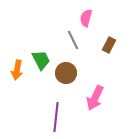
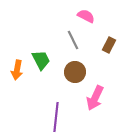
pink semicircle: moved 2 px up; rotated 102 degrees clockwise
brown circle: moved 9 px right, 1 px up
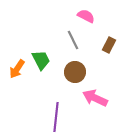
orange arrow: moved 1 px up; rotated 24 degrees clockwise
pink arrow: rotated 90 degrees clockwise
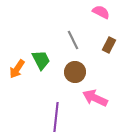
pink semicircle: moved 15 px right, 4 px up
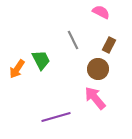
brown circle: moved 23 px right, 3 px up
pink arrow: rotated 25 degrees clockwise
purple line: rotated 68 degrees clockwise
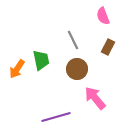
pink semicircle: moved 2 px right, 4 px down; rotated 138 degrees counterclockwise
brown rectangle: moved 1 px left, 2 px down
green trapezoid: rotated 15 degrees clockwise
brown circle: moved 21 px left
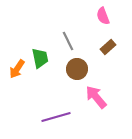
gray line: moved 5 px left, 1 px down
brown rectangle: rotated 21 degrees clockwise
green trapezoid: moved 1 px left, 2 px up
pink arrow: moved 1 px right, 1 px up
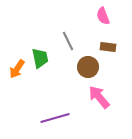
brown rectangle: rotated 49 degrees clockwise
brown circle: moved 11 px right, 2 px up
pink arrow: moved 3 px right
purple line: moved 1 px left, 1 px down
